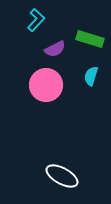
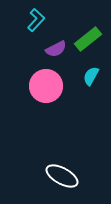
green rectangle: moved 2 px left; rotated 56 degrees counterclockwise
purple semicircle: moved 1 px right
cyan semicircle: rotated 12 degrees clockwise
pink circle: moved 1 px down
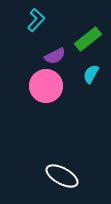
purple semicircle: moved 1 px left, 7 px down
cyan semicircle: moved 2 px up
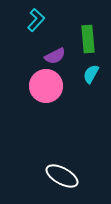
green rectangle: rotated 56 degrees counterclockwise
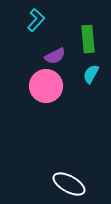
white ellipse: moved 7 px right, 8 px down
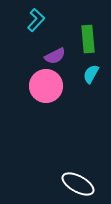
white ellipse: moved 9 px right
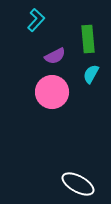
pink circle: moved 6 px right, 6 px down
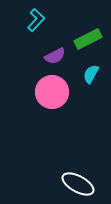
green rectangle: rotated 68 degrees clockwise
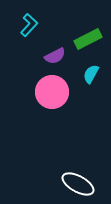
cyan L-shape: moved 7 px left, 5 px down
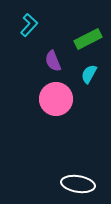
purple semicircle: moved 2 px left, 5 px down; rotated 95 degrees clockwise
cyan semicircle: moved 2 px left
pink circle: moved 4 px right, 7 px down
white ellipse: rotated 20 degrees counterclockwise
